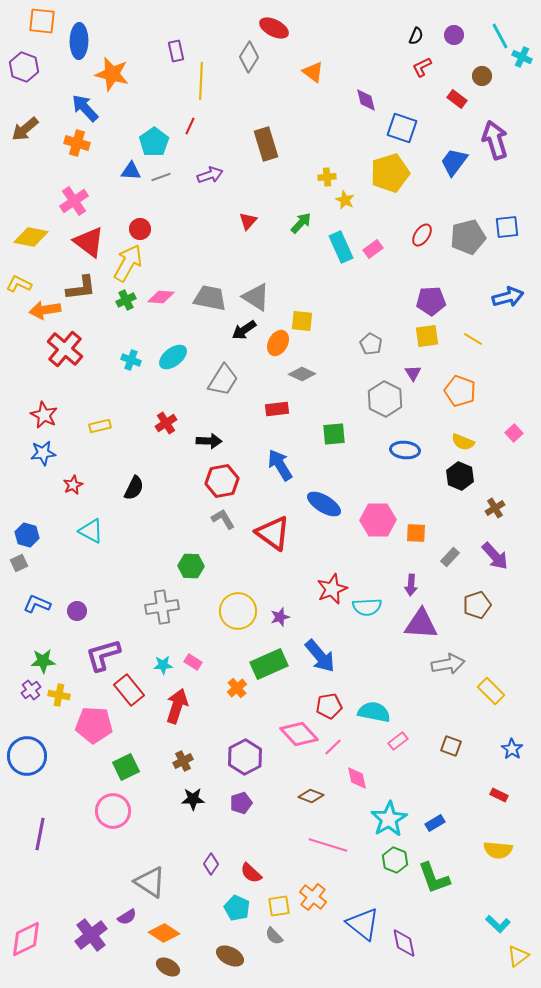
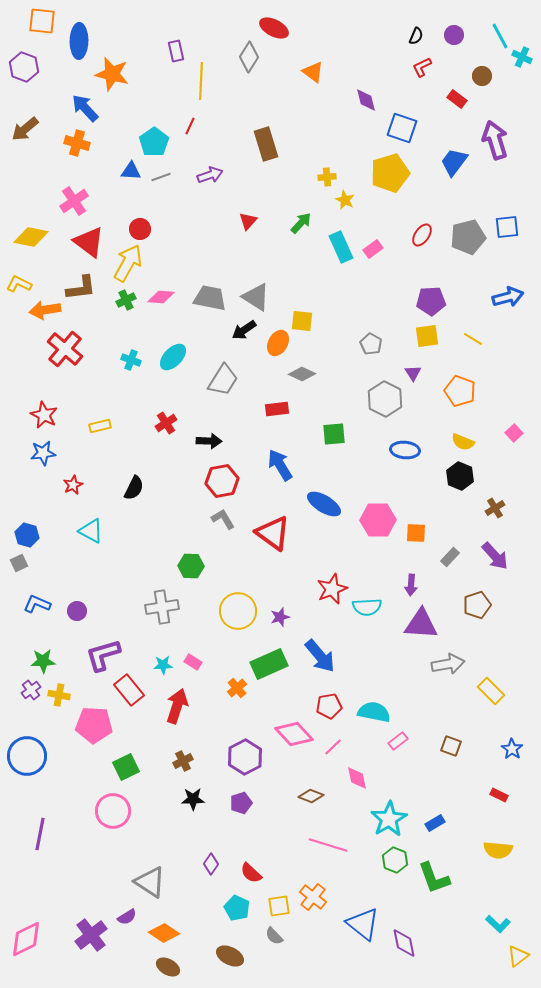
cyan ellipse at (173, 357): rotated 8 degrees counterclockwise
pink diamond at (299, 734): moved 5 px left
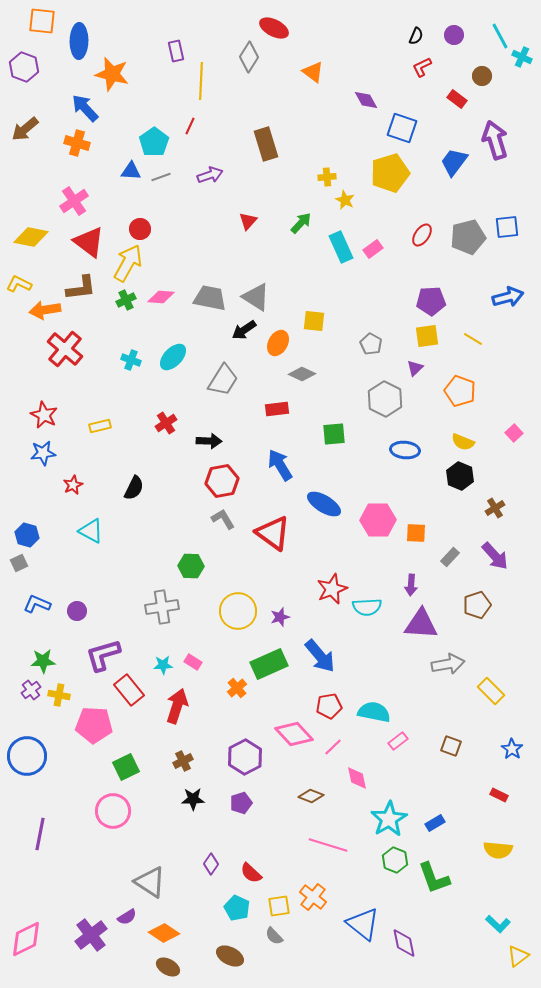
purple diamond at (366, 100): rotated 15 degrees counterclockwise
yellow square at (302, 321): moved 12 px right
purple triangle at (413, 373): moved 2 px right, 5 px up; rotated 18 degrees clockwise
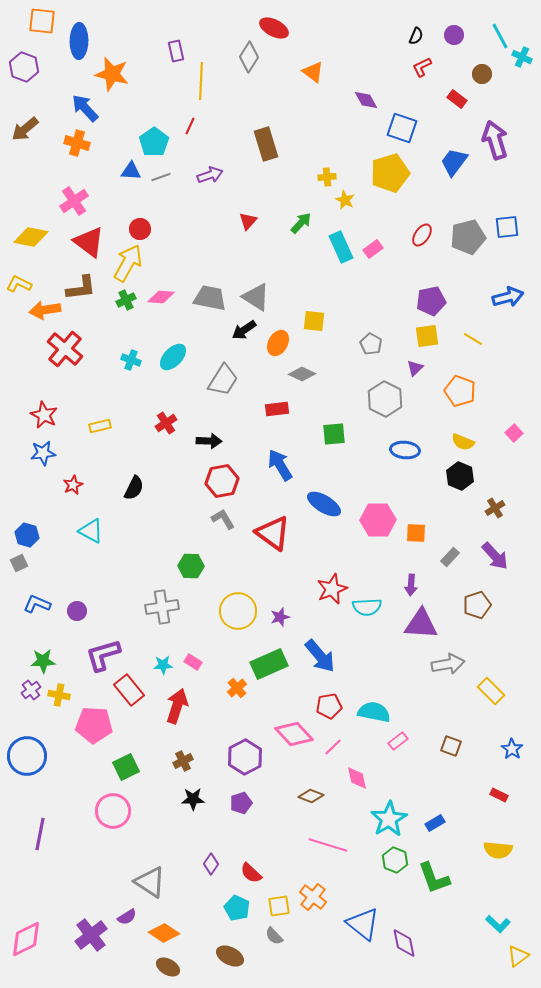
brown circle at (482, 76): moved 2 px up
purple pentagon at (431, 301): rotated 8 degrees counterclockwise
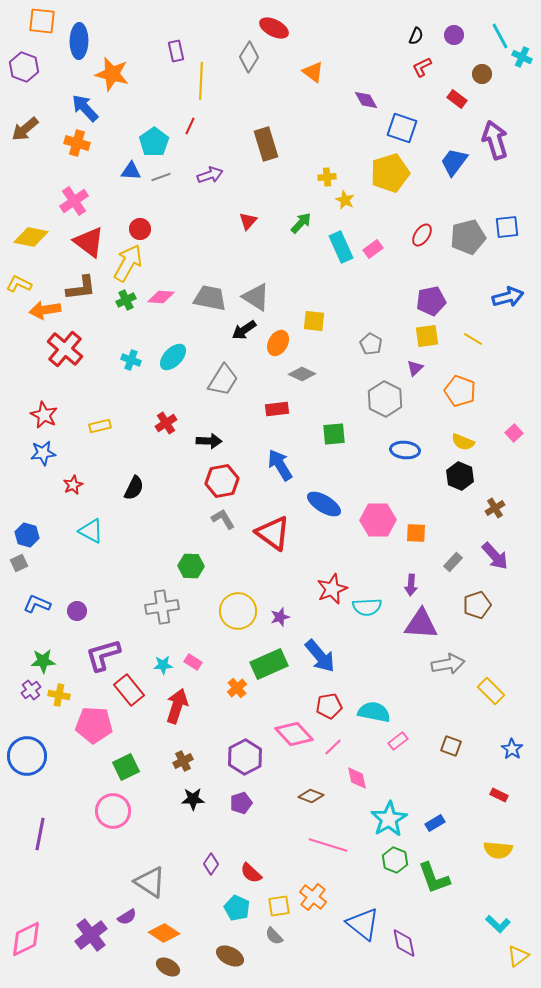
gray rectangle at (450, 557): moved 3 px right, 5 px down
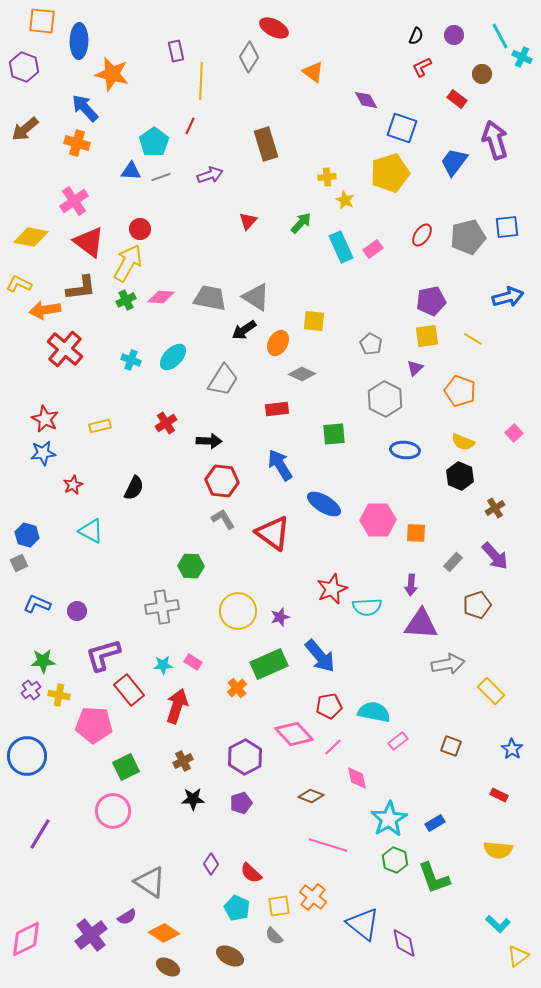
red star at (44, 415): moved 1 px right, 4 px down
red hexagon at (222, 481): rotated 16 degrees clockwise
purple line at (40, 834): rotated 20 degrees clockwise
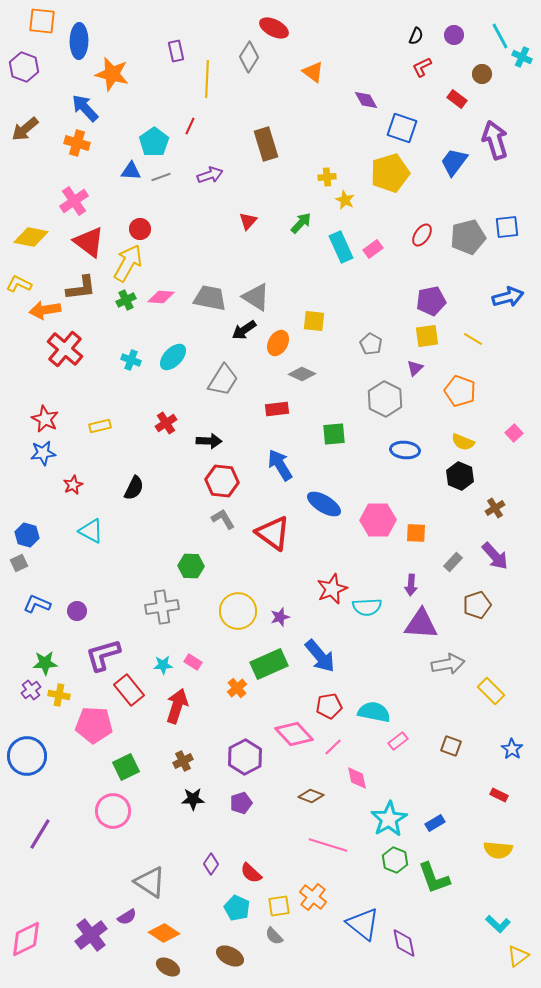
yellow line at (201, 81): moved 6 px right, 2 px up
green star at (43, 661): moved 2 px right, 2 px down
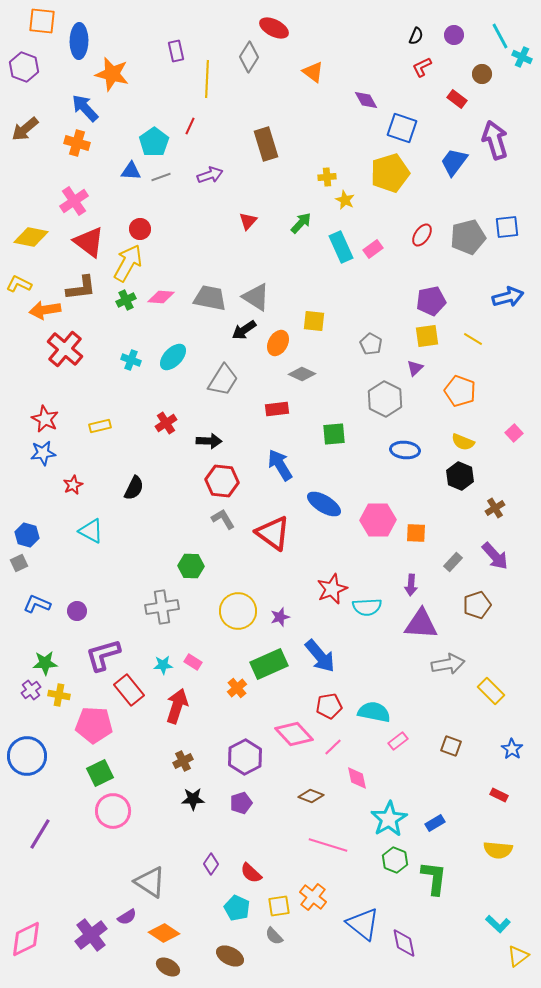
green square at (126, 767): moved 26 px left, 6 px down
green L-shape at (434, 878): rotated 153 degrees counterclockwise
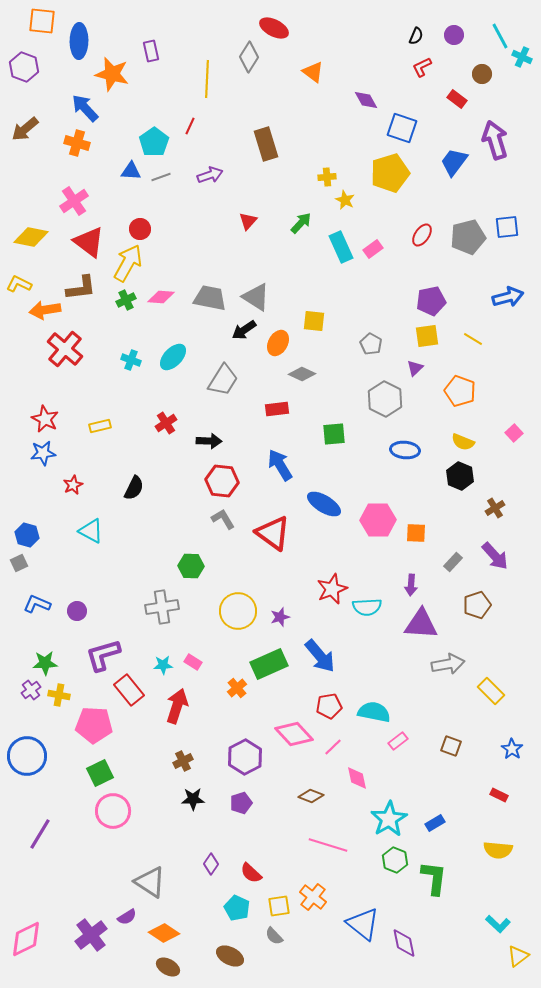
purple rectangle at (176, 51): moved 25 px left
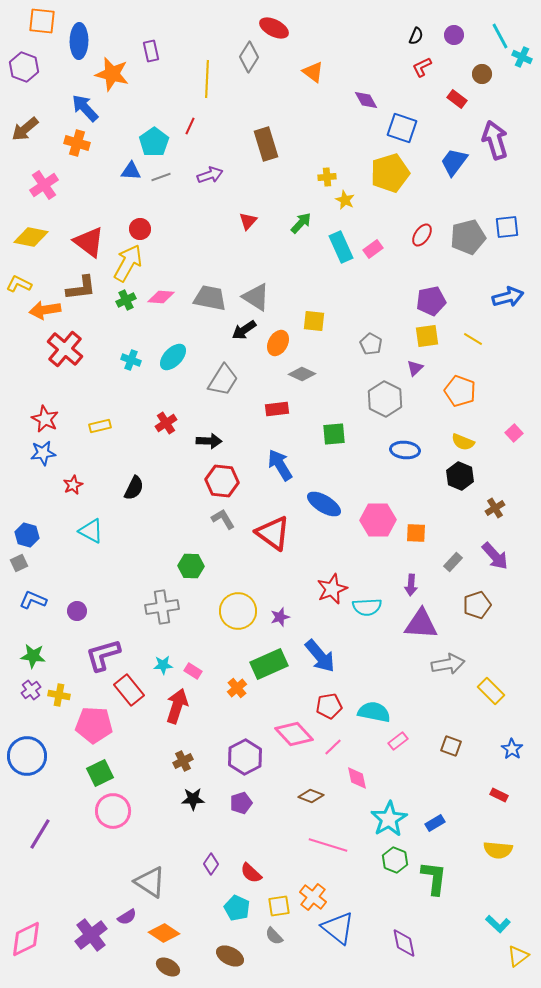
pink cross at (74, 201): moved 30 px left, 16 px up
blue L-shape at (37, 604): moved 4 px left, 4 px up
pink rectangle at (193, 662): moved 9 px down
green star at (45, 663): moved 12 px left, 7 px up; rotated 10 degrees clockwise
blue triangle at (363, 924): moved 25 px left, 4 px down
